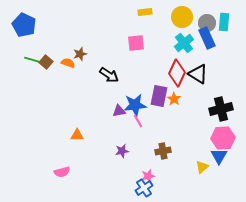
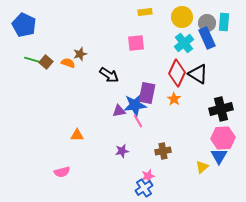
purple rectangle: moved 12 px left, 3 px up
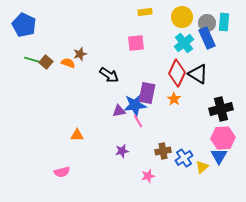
blue cross: moved 40 px right, 30 px up
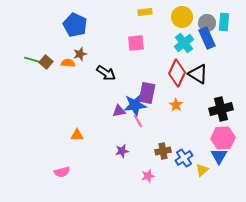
blue pentagon: moved 51 px right
orange semicircle: rotated 16 degrees counterclockwise
black arrow: moved 3 px left, 2 px up
orange star: moved 2 px right, 6 px down
yellow triangle: moved 3 px down
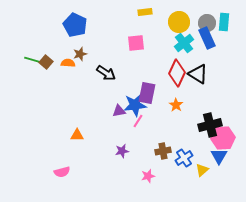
yellow circle: moved 3 px left, 5 px down
black cross: moved 11 px left, 16 px down
pink line: rotated 64 degrees clockwise
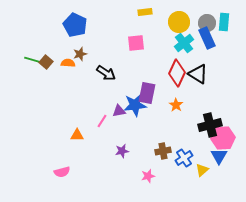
pink line: moved 36 px left
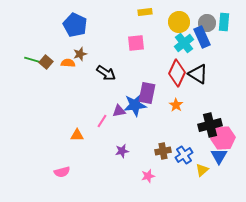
blue rectangle: moved 5 px left, 1 px up
blue cross: moved 3 px up
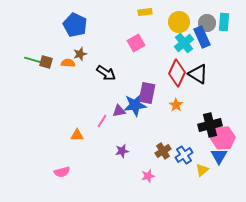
pink square: rotated 24 degrees counterclockwise
brown square: rotated 24 degrees counterclockwise
brown cross: rotated 21 degrees counterclockwise
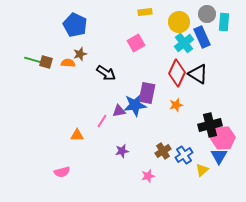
gray circle: moved 9 px up
orange star: rotated 24 degrees clockwise
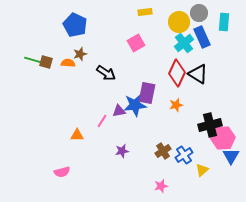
gray circle: moved 8 px left, 1 px up
blue triangle: moved 12 px right
pink star: moved 13 px right, 10 px down
